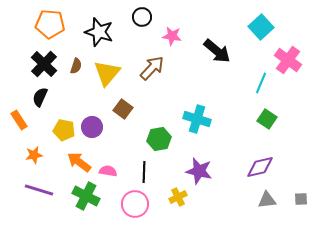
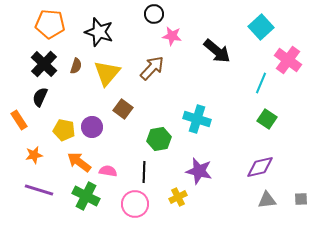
black circle: moved 12 px right, 3 px up
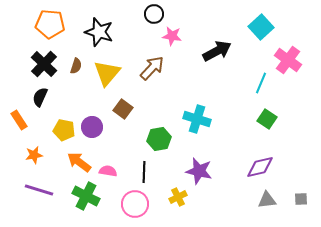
black arrow: rotated 68 degrees counterclockwise
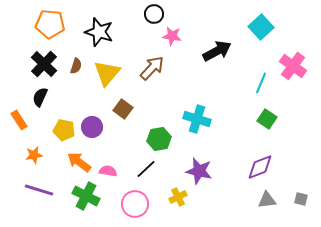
pink cross: moved 5 px right, 6 px down
purple diamond: rotated 8 degrees counterclockwise
black line: moved 2 px right, 3 px up; rotated 45 degrees clockwise
gray square: rotated 16 degrees clockwise
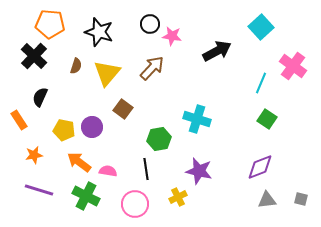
black circle: moved 4 px left, 10 px down
black cross: moved 10 px left, 8 px up
black line: rotated 55 degrees counterclockwise
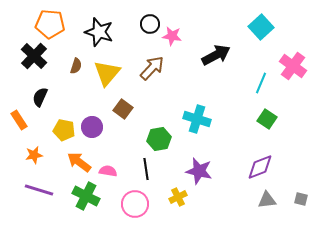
black arrow: moved 1 px left, 4 px down
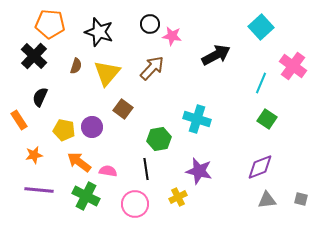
purple line: rotated 12 degrees counterclockwise
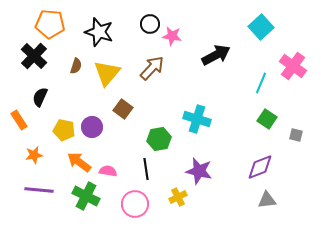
gray square: moved 5 px left, 64 px up
